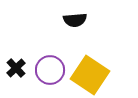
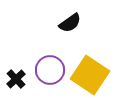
black semicircle: moved 5 px left, 3 px down; rotated 30 degrees counterclockwise
black cross: moved 11 px down
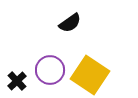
black cross: moved 1 px right, 2 px down
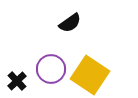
purple circle: moved 1 px right, 1 px up
